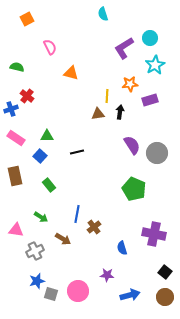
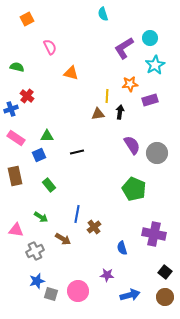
blue square: moved 1 px left, 1 px up; rotated 24 degrees clockwise
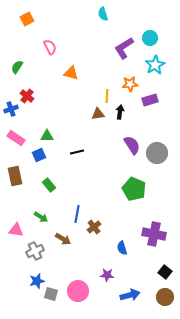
green semicircle: rotated 72 degrees counterclockwise
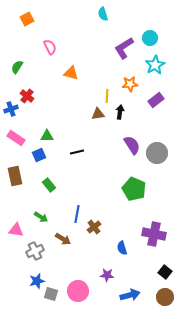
purple rectangle: moved 6 px right; rotated 21 degrees counterclockwise
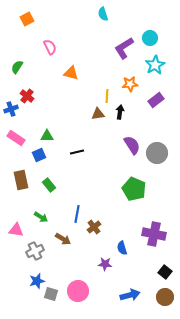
brown rectangle: moved 6 px right, 4 px down
purple star: moved 2 px left, 11 px up
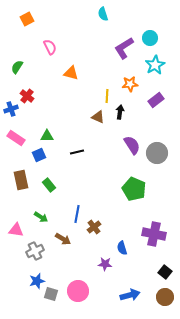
brown triangle: moved 3 px down; rotated 32 degrees clockwise
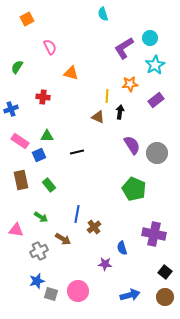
red cross: moved 16 px right, 1 px down; rotated 32 degrees counterclockwise
pink rectangle: moved 4 px right, 3 px down
gray cross: moved 4 px right
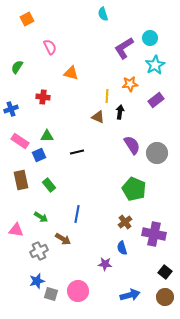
brown cross: moved 31 px right, 5 px up
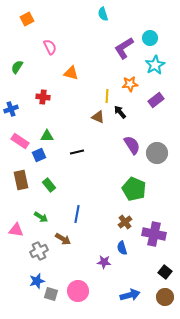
black arrow: rotated 48 degrees counterclockwise
purple star: moved 1 px left, 2 px up
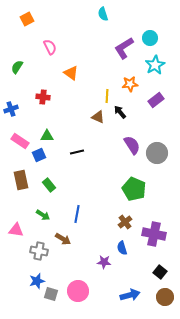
orange triangle: rotated 21 degrees clockwise
green arrow: moved 2 px right, 2 px up
gray cross: rotated 36 degrees clockwise
black square: moved 5 px left
